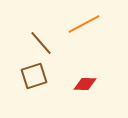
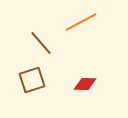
orange line: moved 3 px left, 2 px up
brown square: moved 2 px left, 4 px down
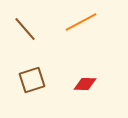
brown line: moved 16 px left, 14 px up
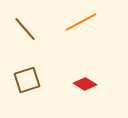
brown square: moved 5 px left
red diamond: rotated 30 degrees clockwise
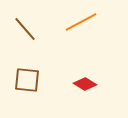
brown square: rotated 24 degrees clockwise
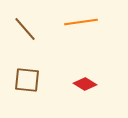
orange line: rotated 20 degrees clockwise
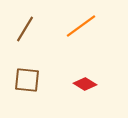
orange line: moved 4 px down; rotated 28 degrees counterclockwise
brown line: rotated 72 degrees clockwise
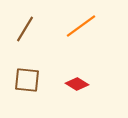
red diamond: moved 8 px left
